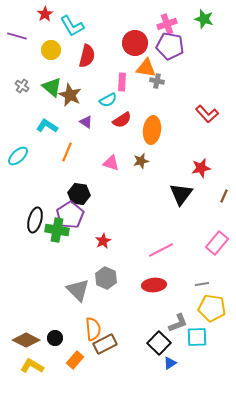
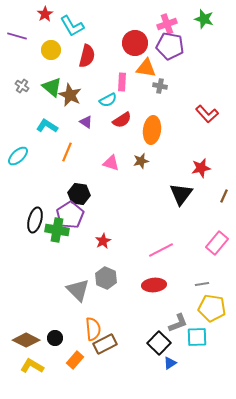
gray cross at (157, 81): moved 3 px right, 5 px down
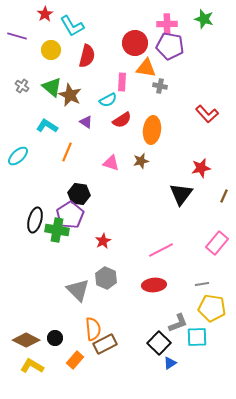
pink cross at (167, 24): rotated 18 degrees clockwise
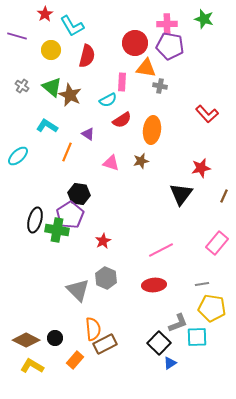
purple triangle at (86, 122): moved 2 px right, 12 px down
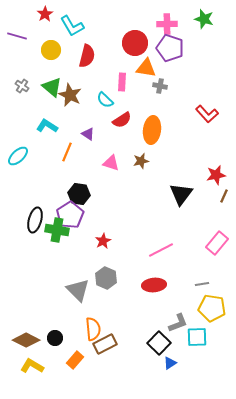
purple pentagon at (170, 46): moved 2 px down; rotated 8 degrees clockwise
cyan semicircle at (108, 100): moved 3 px left; rotated 72 degrees clockwise
red star at (201, 168): moved 15 px right, 7 px down
